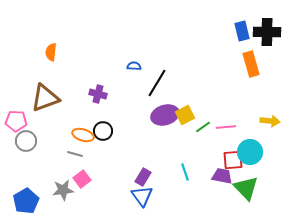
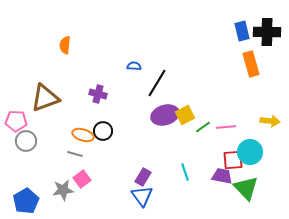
orange semicircle: moved 14 px right, 7 px up
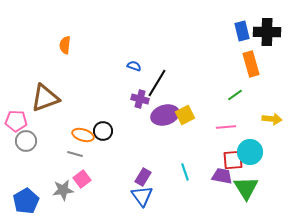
blue semicircle: rotated 16 degrees clockwise
purple cross: moved 42 px right, 5 px down
yellow arrow: moved 2 px right, 2 px up
green line: moved 32 px right, 32 px up
green triangle: rotated 12 degrees clockwise
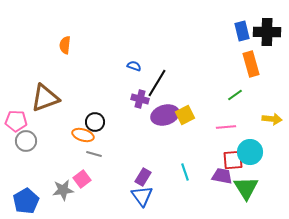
black circle: moved 8 px left, 9 px up
gray line: moved 19 px right
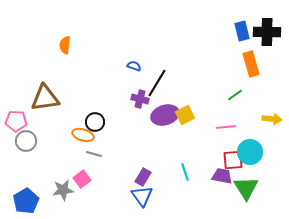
brown triangle: rotated 12 degrees clockwise
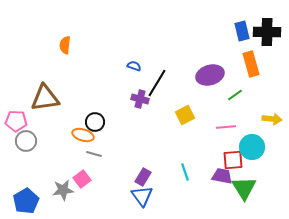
purple ellipse: moved 45 px right, 40 px up
cyan circle: moved 2 px right, 5 px up
green triangle: moved 2 px left
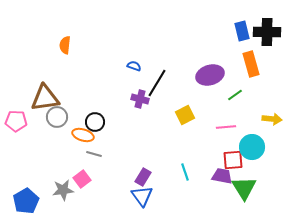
gray circle: moved 31 px right, 24 px up
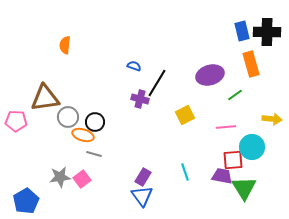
gray circle: moved 11 px right
gray star: moved 3 px left, 13 px up
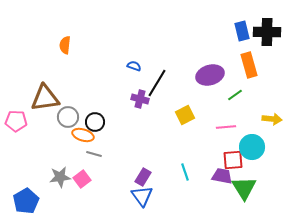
orange rectangle: moved 2 px left, 1 px down
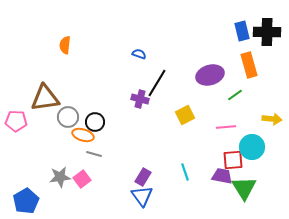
blue semicircle: moved 5 px right, 12 px up
